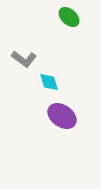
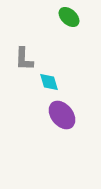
gray L-shape: rotated 55 degrees clockwise
purple ellipse: moved 1 px up; rotated 16 degrees clockwise
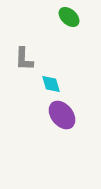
cyan diamond: moved 2 px right, 2 px down
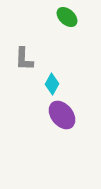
green ellipse: moved 2 px left
cyan diamond: moved 1 px right; rotated 45 degrees clockwise
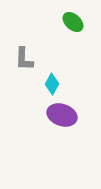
green ellipse: moved 6 px right, 5 px down
purple ellipse: rotated 32 degrees counterclockwise
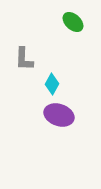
purple ellipse: moved 3 px left
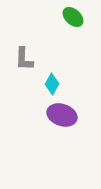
green ellipse: moved 5 px up
purple ellipse: moved 3 px right
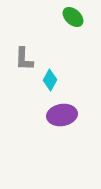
cyan diamond: moved 2 px left, 4 px up
purple ellipse: rotated 28 degrees counterclockwise
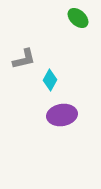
green ellipse: moved 5 px right, 1 px down
gray L-shape: rotated 105 degrees counterclockwise
